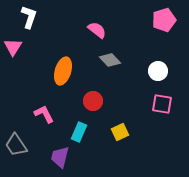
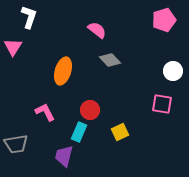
white circle: moved 15 px right
red circle: moved 3 px left, 9 px down
pink L-shape: moved 1 px right, 2 px up
gray trapezoid: moved 1 px up; rotated 65 degrees counterclockwise
purple trapezoid: moved 4 px right, 1 px up
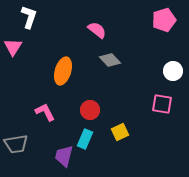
cyan rectangle: moved 6 px right, 7 px down
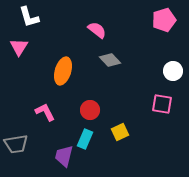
white L-shape: rotated 145 degrees clockwise
pink triangle: moved 6 px right
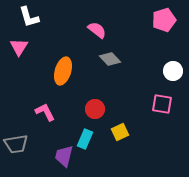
gray diamond: moved 1 px up
red circle: moved 5 px right, 1 px up
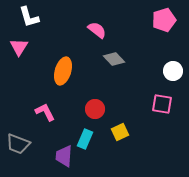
gray diamond: moved 4 px right
gray trapezoid: moved 2 px right; rotated 30 degrees clockwise
purple trapezoid: rotated 10 degrees counterclockwise
